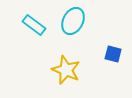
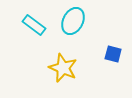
yellow star: moved 3 px left, 2 px up
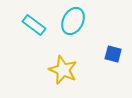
yellow star: moved 2 px down
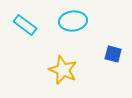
cyan ellipse: rotated 56 degrees clockwise
cyan rectangle: moved 9 px left
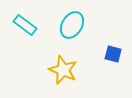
cyan ellipse: moved 1 px left, 4 px down; rotated 52 degrees counterclockwise
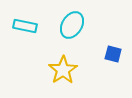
cyan rectangle: moved 1 px down; rotated 25 degrees counterclockwise
yellow star: rotated 16 degrees clockwise
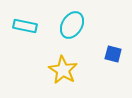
yellow star: rotated 8 degrees counterclockwise
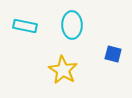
cyan ellipse: rotated 32 degrees counterclockwise
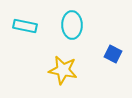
blue square: rotated 12 degrees clockwise
yellow star: rotated 20 degrees counterclockwise
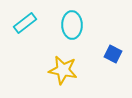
cyan rectangle: moved 3 px up; rotated 50 degrees counterclockwise
